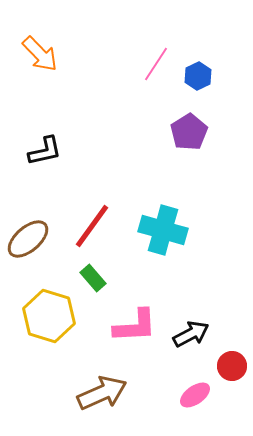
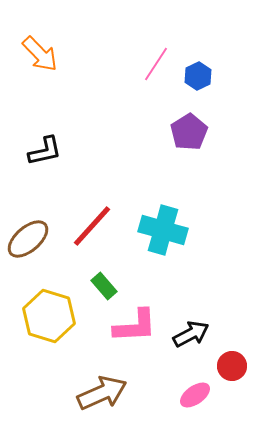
red line: rotated 6 degrees clockwise
green rectangle: moved 11 px right, 8 px down
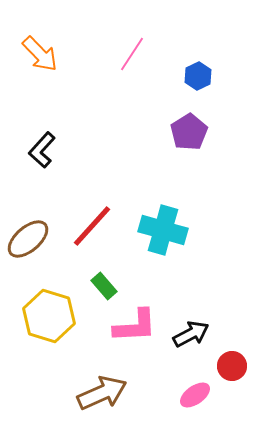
pink line: moved 24 px left, 10 px up
black L-shape: moved 3 px left, 1 px up; rotated 144 degrees clockwise
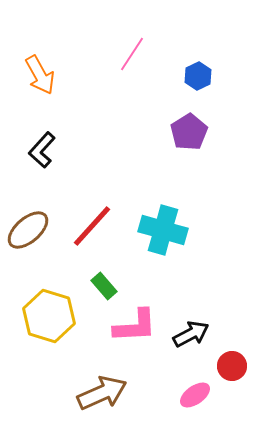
orange arrow: moved 21 px down; rotated 15 degrees clockwise
brown ellipse: moved 9 px up
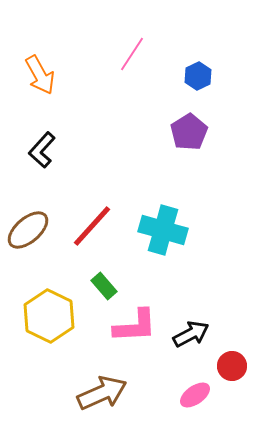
yellow hexagon: rotated 9 degrees clockwise
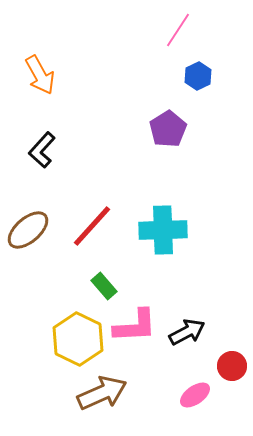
pink line: moved 46 px right, 24 px up
purple pentagon: moved 21 px left, 3 px up
cyan cross: rotated 18 degrees counterclockwise
yellow hexagon: moved 29 px right, 23 px down
black arrow: moved 4 px left, 2 px up
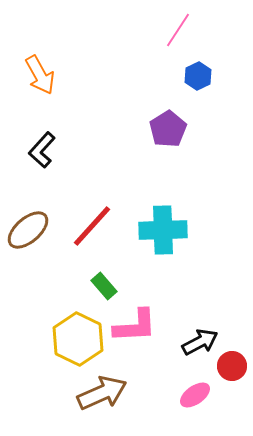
black arrow: moved 13 px right, 10 px down
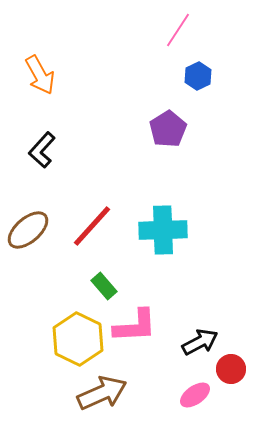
red circle: moved 1 px left, 3 px down
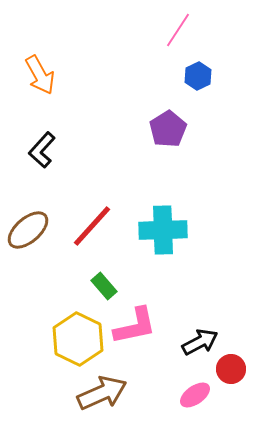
pink L-shape: rotated 9 degrees counterclockwise
